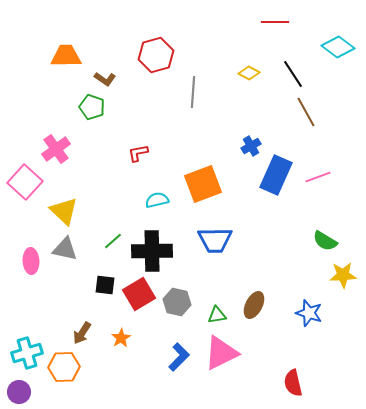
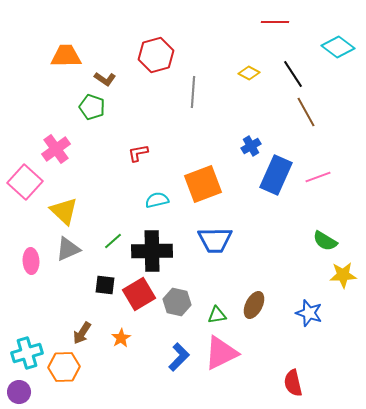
gray triangle: moved 3 px right; rotated 36 degrees counterclockwise
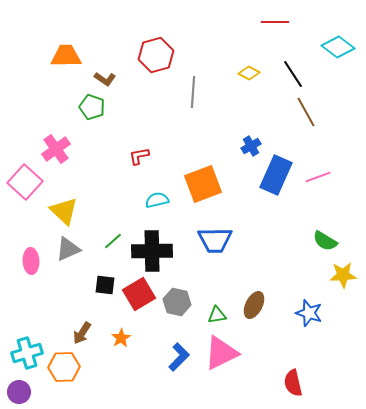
red L-shape: moved 1 px right, 3 px down
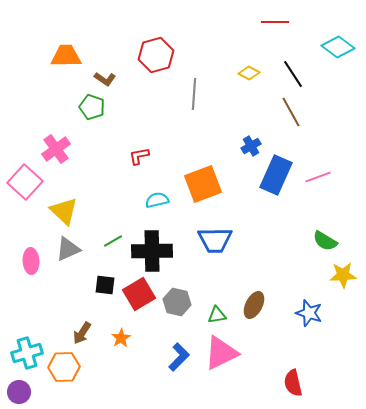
gray line: moved 1 px right, 2 px down
brown line: moved 15 px left
green line: rotated 12 degrees clockwise
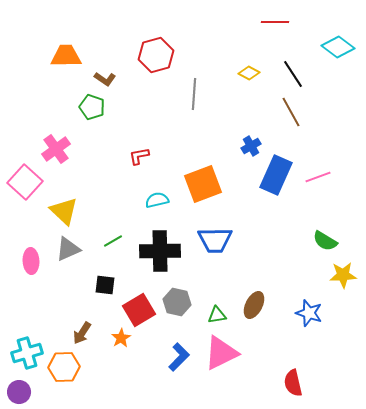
black cross: moved 8 px right
red square: moved 16 px down
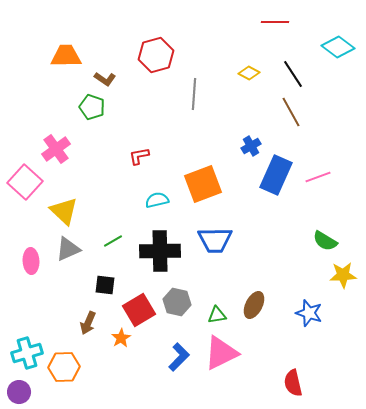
brown arrow: moved 6 px right, 10 px up; rotated 10 degrees counterclockwise
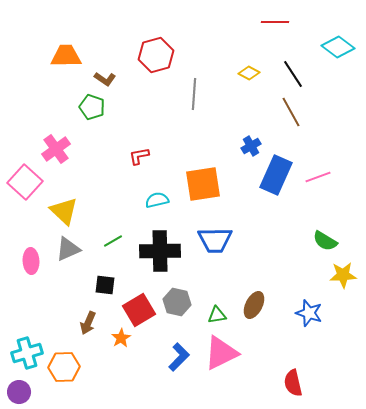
orange square: rotated 12 degrees clockwise
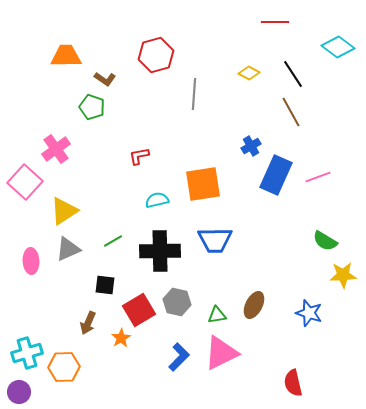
yellow triangle: rotated 44 degrees clockwise
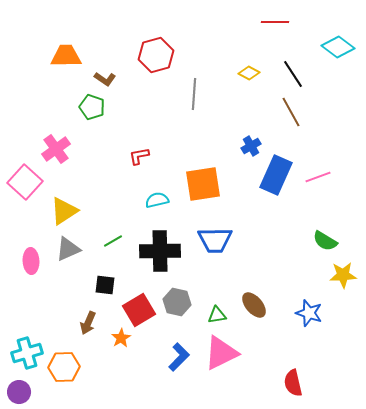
brown ellipse: rotated 68 degrees counterclockwise
